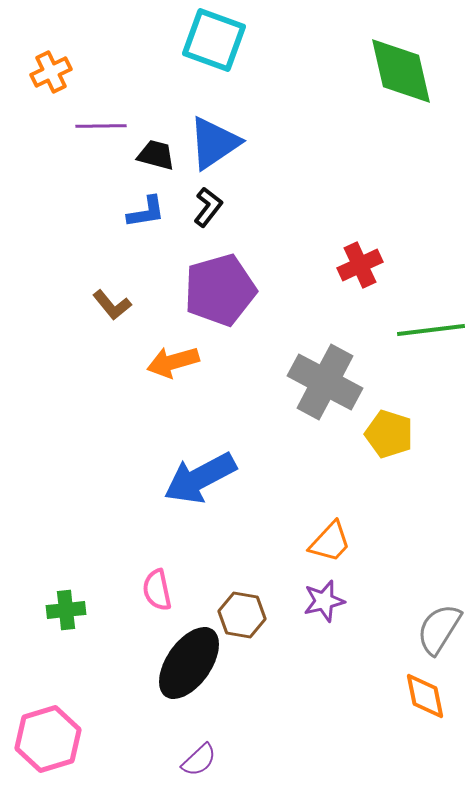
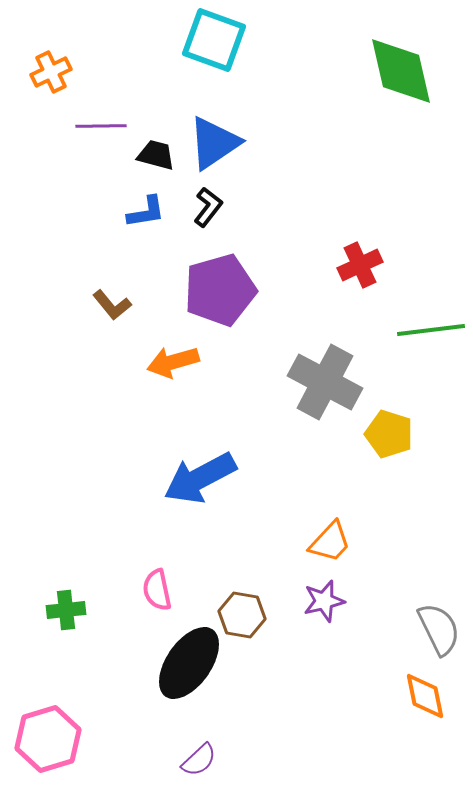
gray semicircle: rotated 122 degrees clockwise
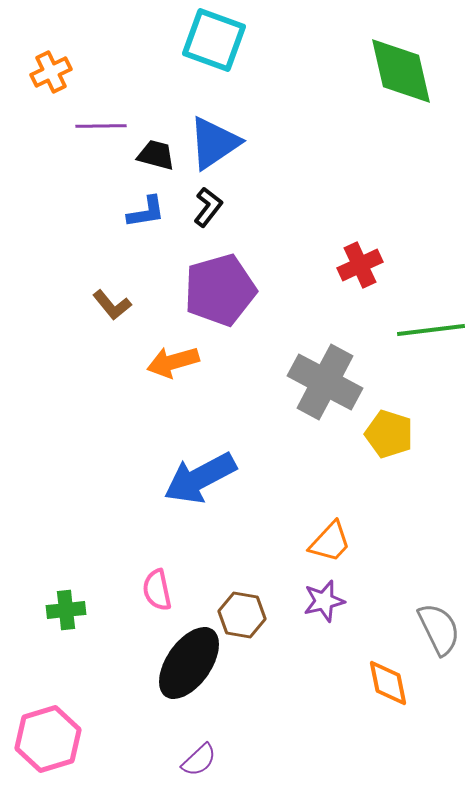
orange diamond: moved 37 px left, 13 px up
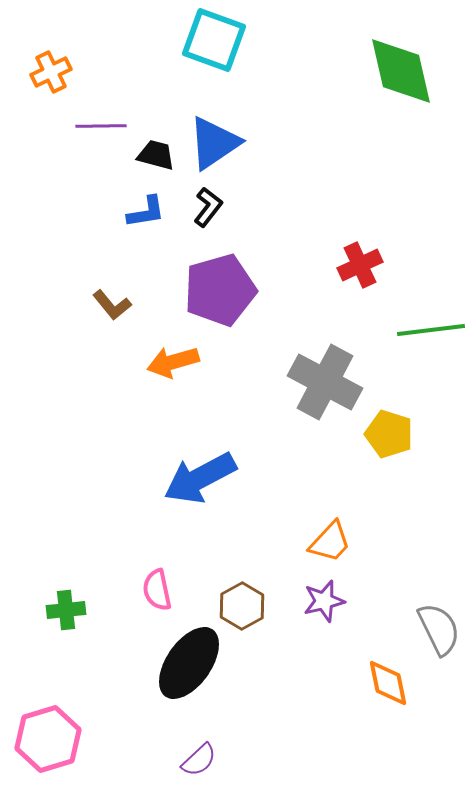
brown hexagon: moved 9 px up; rotated 21 degrees clockwise
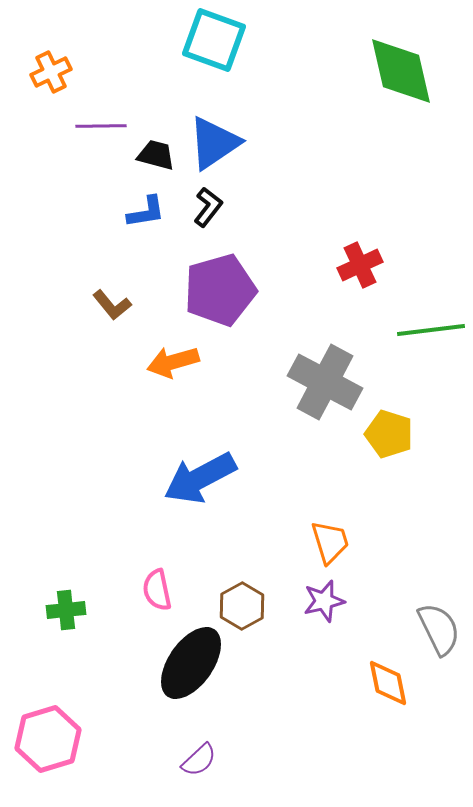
orange trapezoid: rotated 60 degrees counterclockwise
black ellipse: moved 2 px right
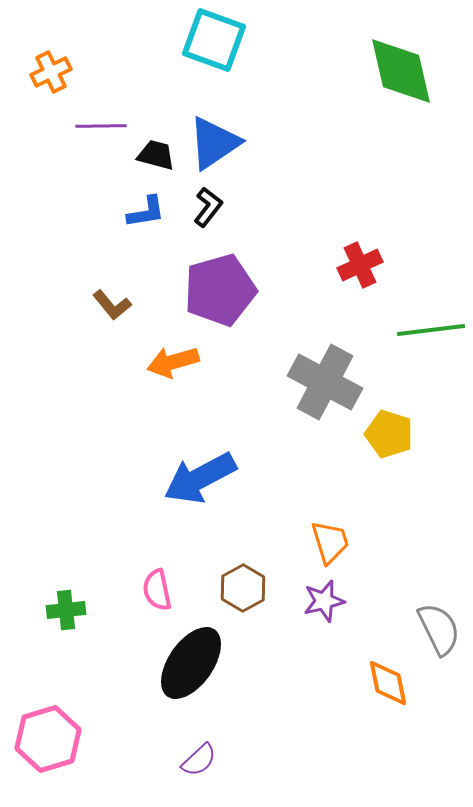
brown hexagon: moved 1 px right, 18 px up
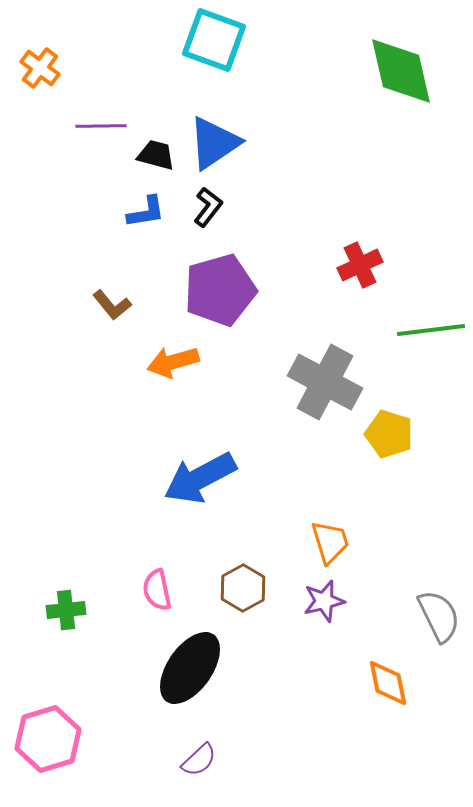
orange cross: moved 11 px left, 4 px up; rotated 27 degrees counterclockwise
gray semicircle: moved 13 px up
black ellipse: moved 1 px left, 5 px down
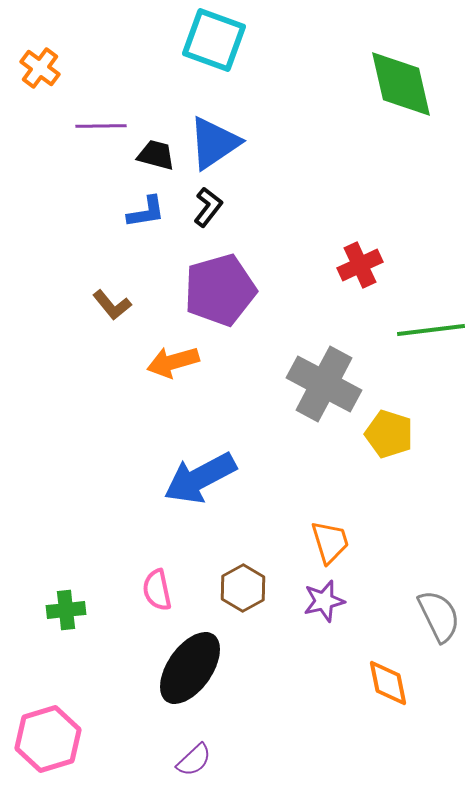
green diamond: moved 13 px down
gray cross: moved 1 px left, 2 px down
purple semicircle: moved 5 px left
